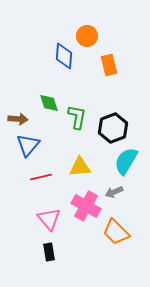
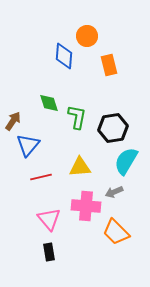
brown arrow: moved 5 px left, 2 px down; rotated 60 degrees counterclockwise
black hexagon: rotated 12 degrees clockwise
pink cross: rotated 24 degrees counterclockwise
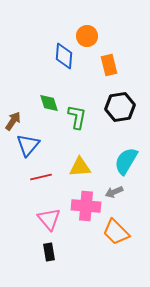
black hexagon: moved 7 px right, 21 px up
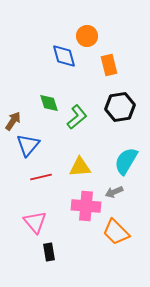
blue diamond: rotated 20 degrees counterclockwise
green L-shape: rotated 40 degrees clockwise
pink triangle: moved 14 px left, 3 px down
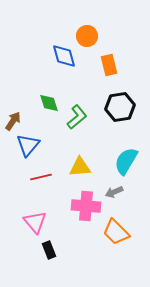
black rectangle: moved 2 px up; rotated 12 degrees counterclockwise
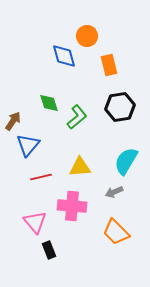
pink cross: moved 14 px left
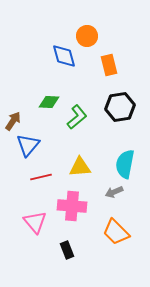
green diamond: moved 1 px up; rotated 70 degrees counterclockwise
cyan semicircle: moved 1 px left, 3 px down; rotated 20 degrees counterclockwise
black rectangle: moved 18 px right
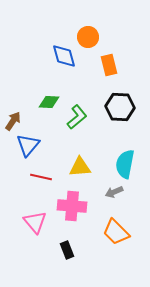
orange circle: moved 1 px right, 1 px down
black hexagon: rotated 12 degrees clockwise
red line: rotated 25 degrees clockwise
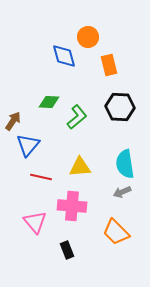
cyan semicircle: rotated 20 degrees counterclockwise
gray arrow: moved 8 px right
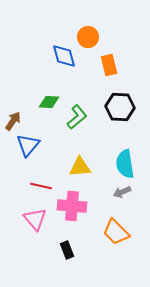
red line: moved 9 px down
pink triangle: moved 3 px up
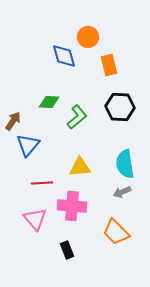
red line: moved 1 px right, 3 px up; rotated 15 degrees counterclockwise
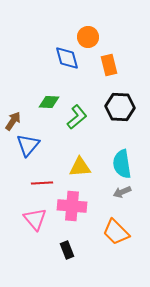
blue diamond: moved 3 px right, 2 px down
cyan semicircle: moved 3 px left
